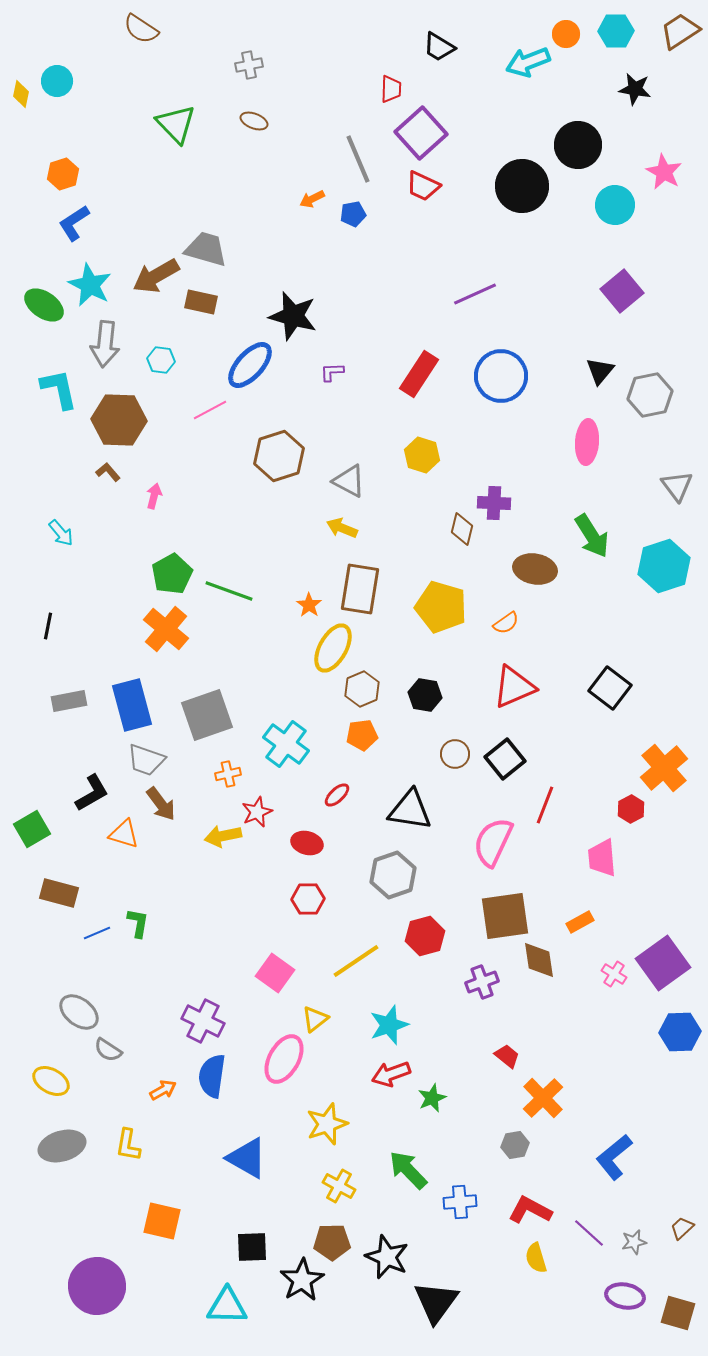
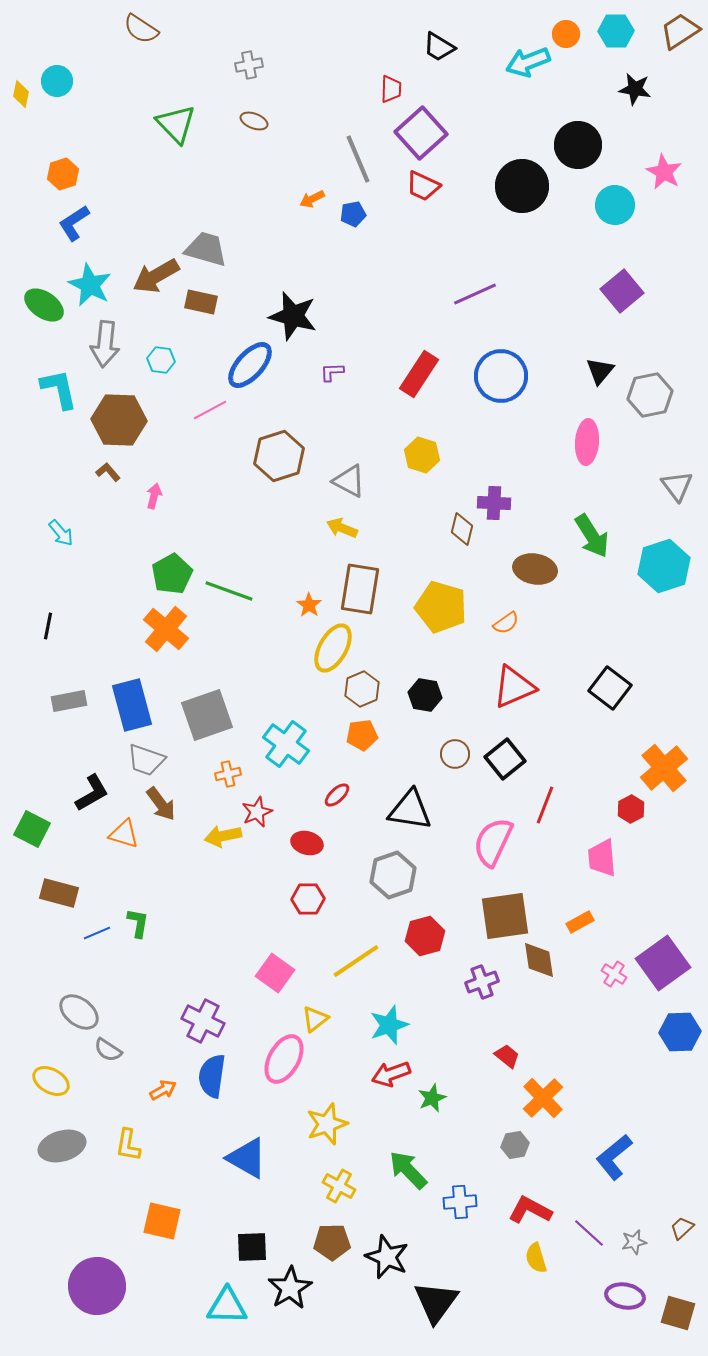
green square at (32, 829): rotated 33 degrees counterclockwise
black star at (302, 1280): moved 12 px left, 8 px down
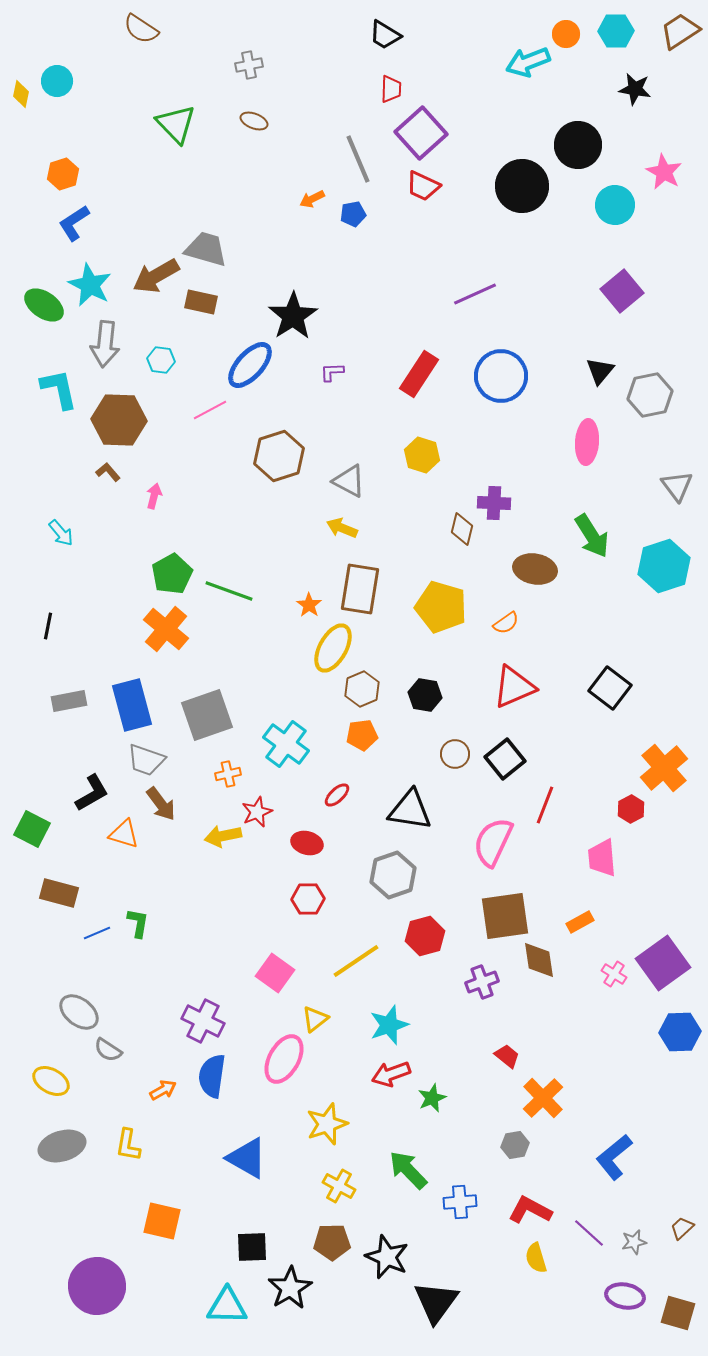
black trapezoid at (439, 47): moved 54 px left, 12 px up
black star at (293, 316): rotated 24 degrees clockwise
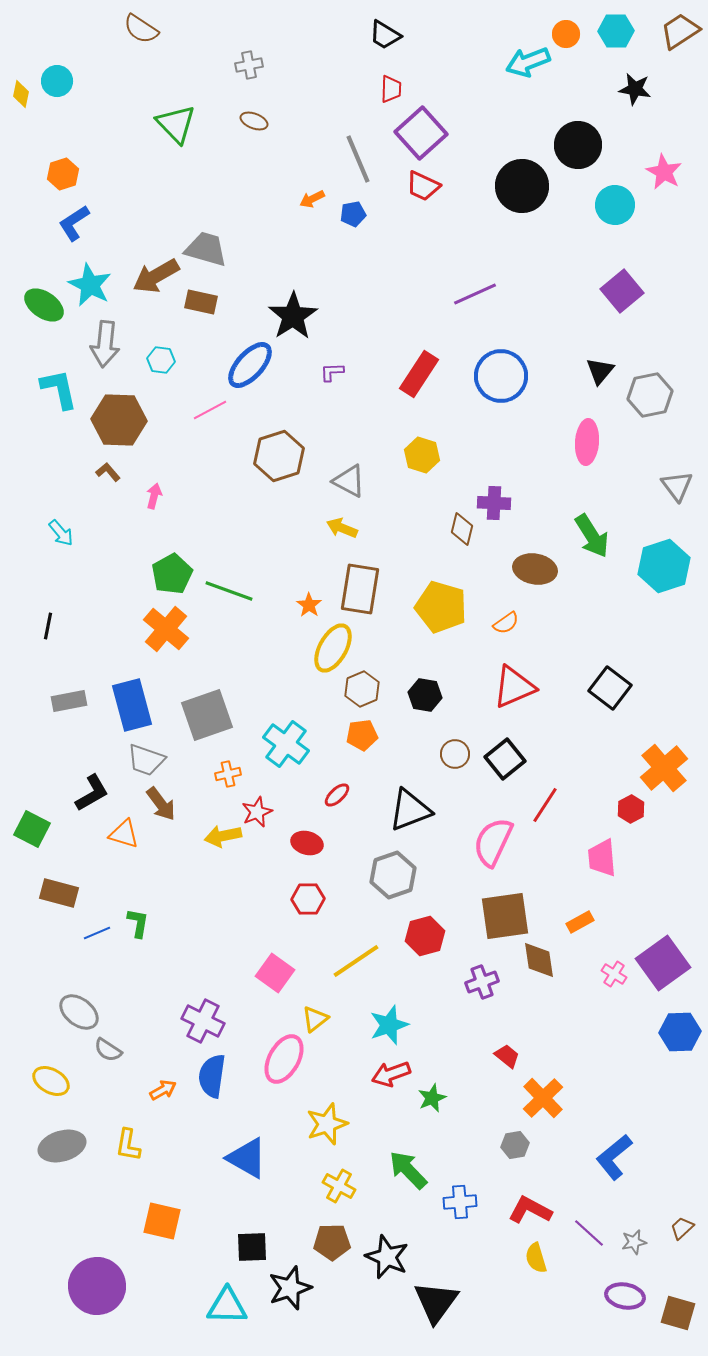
red line at (545, 805): rotated 12 degrees clockwise
black triangle at (410, 810): rotated 30 degrees counterclockwise
black star at (290, 1288): rotated 12 degrees clockwise
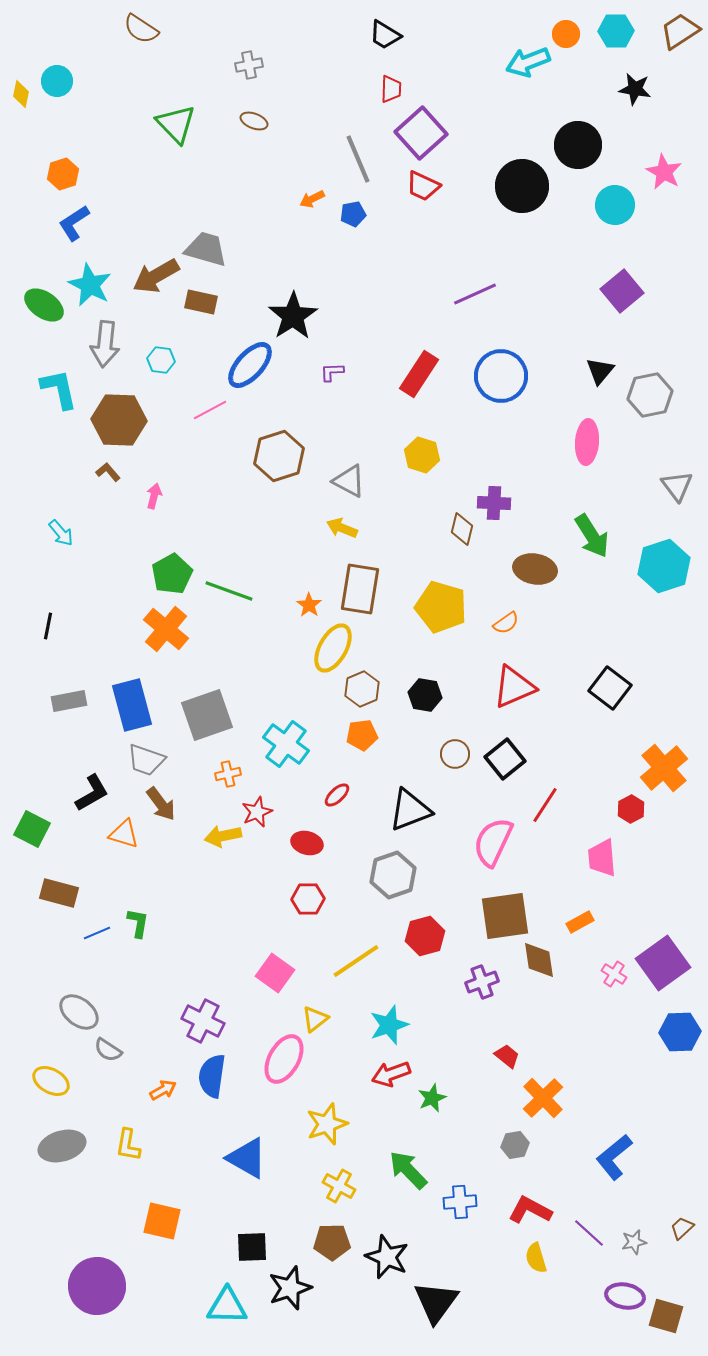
brown square at (678, 1313): moved 12 px left, 3 px down
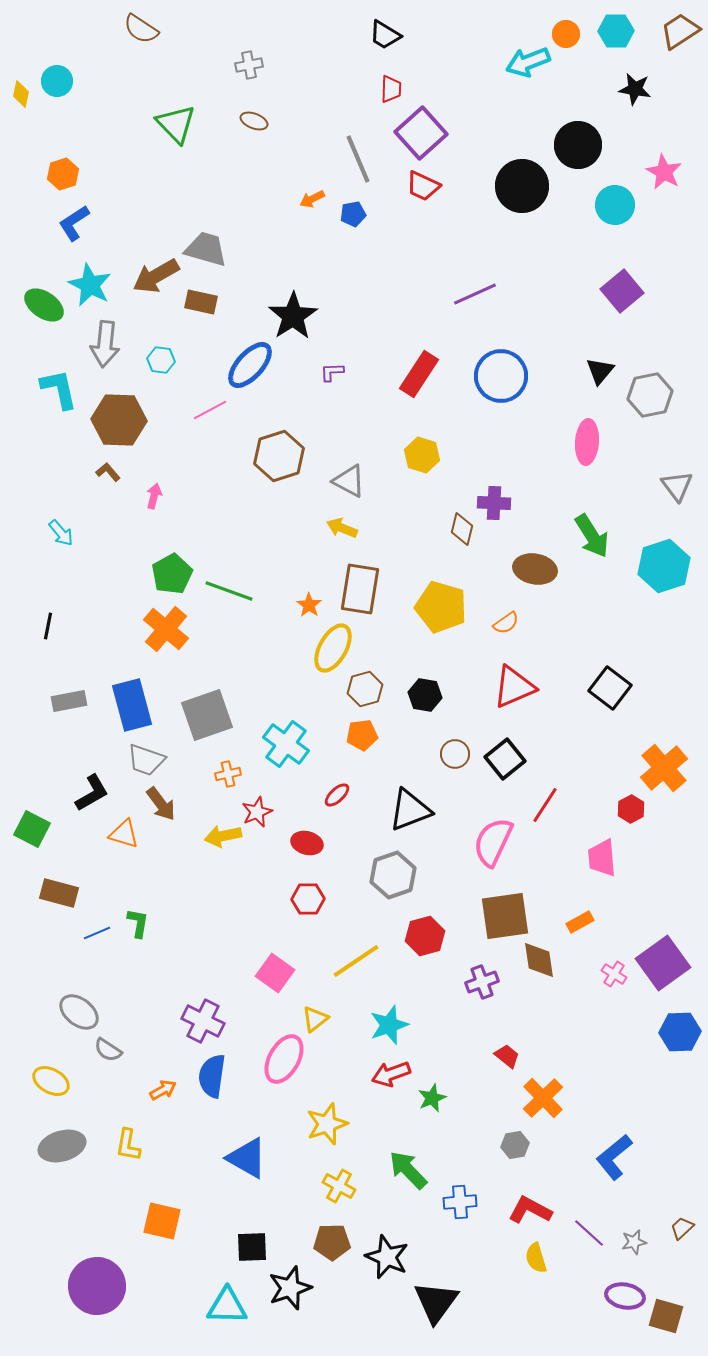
brown hexagon at (362, 689): moved 3 px right; rotated 8 degrees clockwise
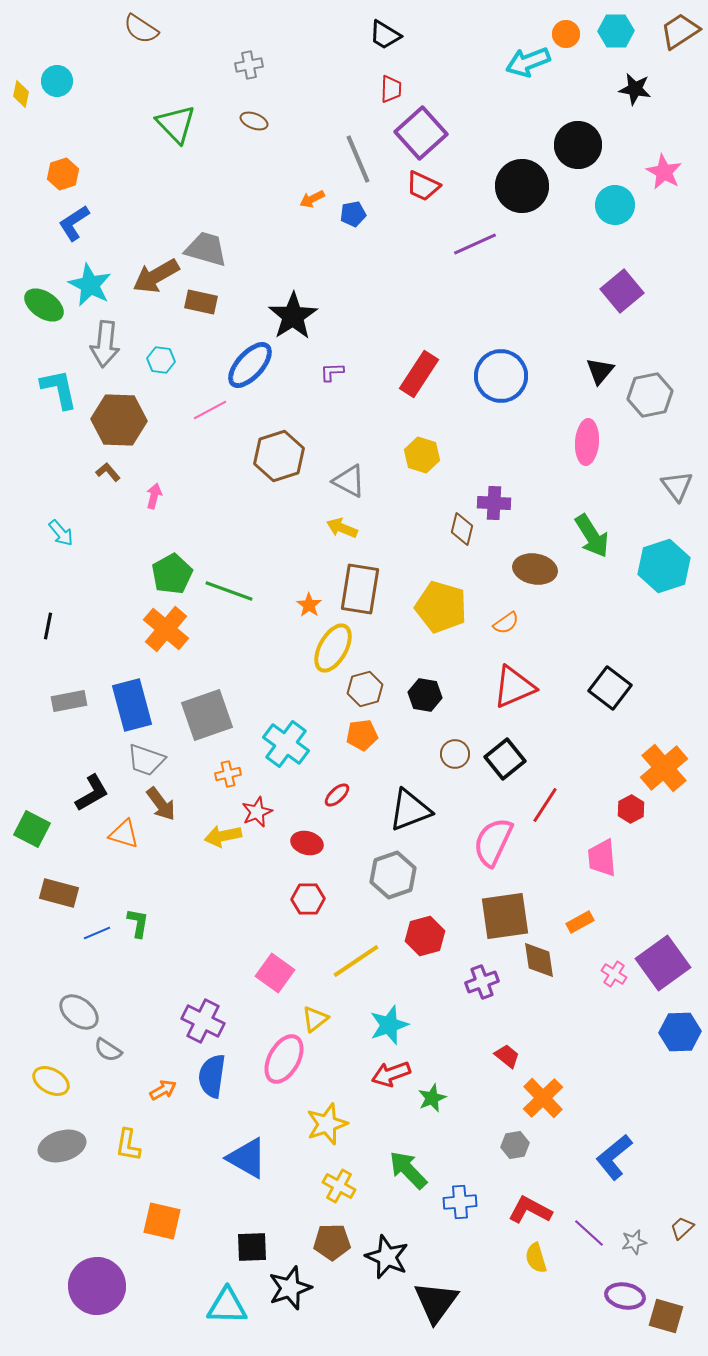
purple line at (475, 294): moved 50 px up
